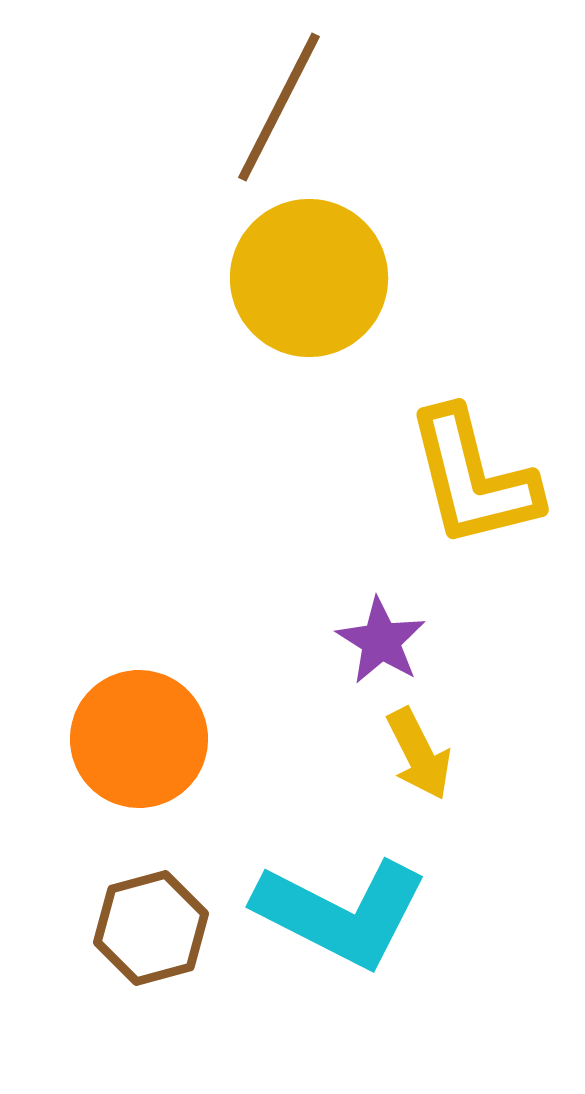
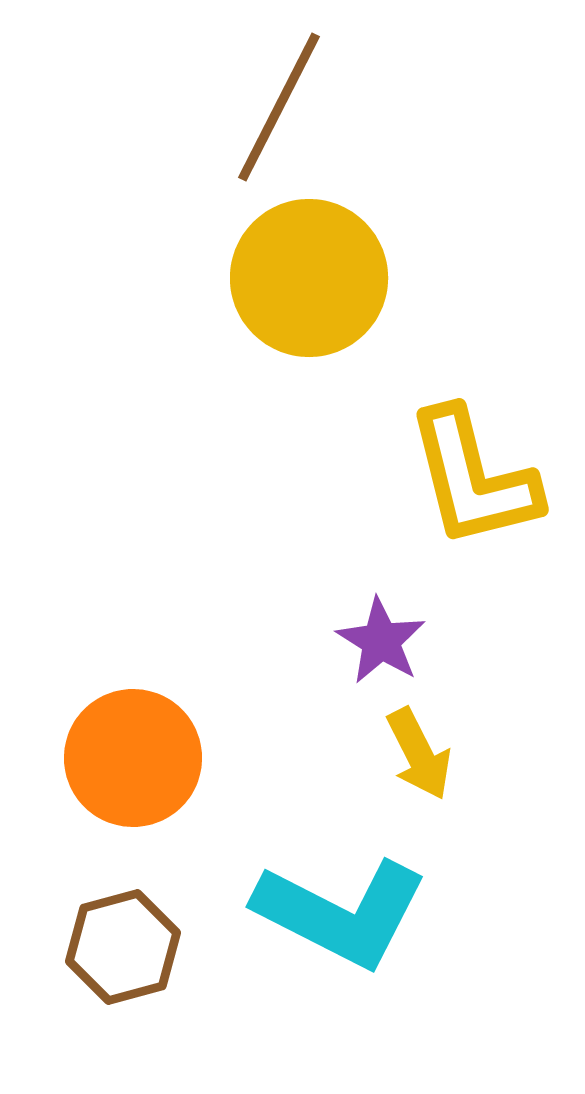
orange circle: moved 6 px left, 19 px down
brown hexagon: moved 28 px left, 19 px down
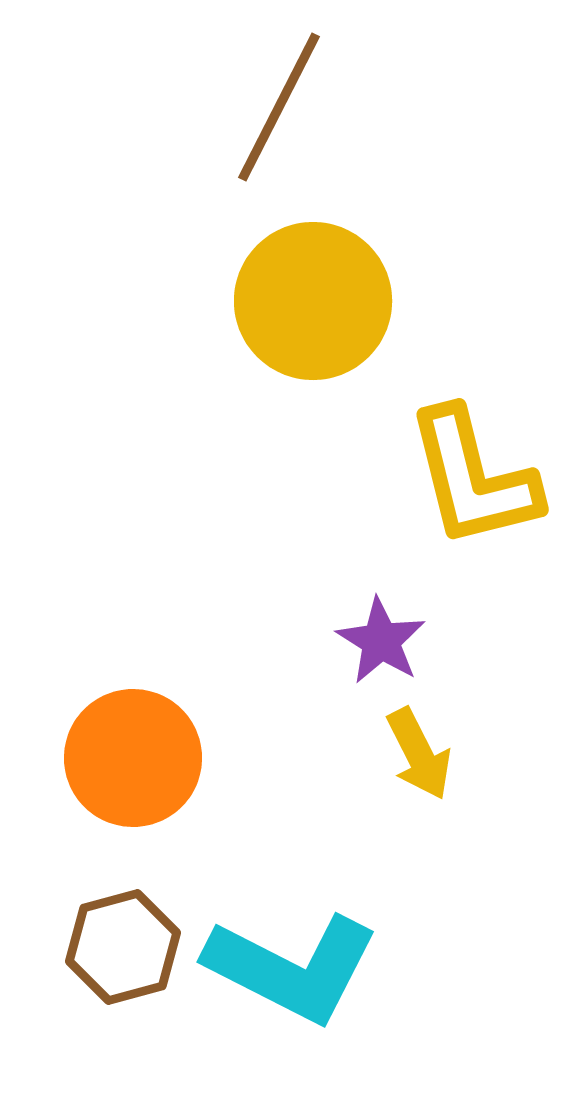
yellow circle: moved 4 px right, 23 px down
cyan L-shape: moved 49 px left, 55 px down
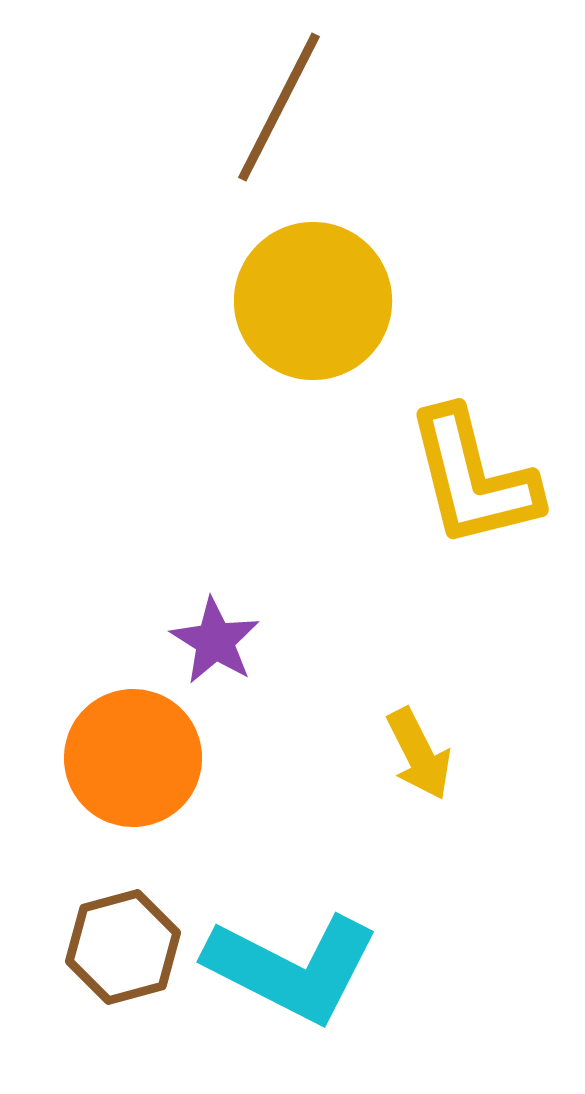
purple star: moved 166 px left
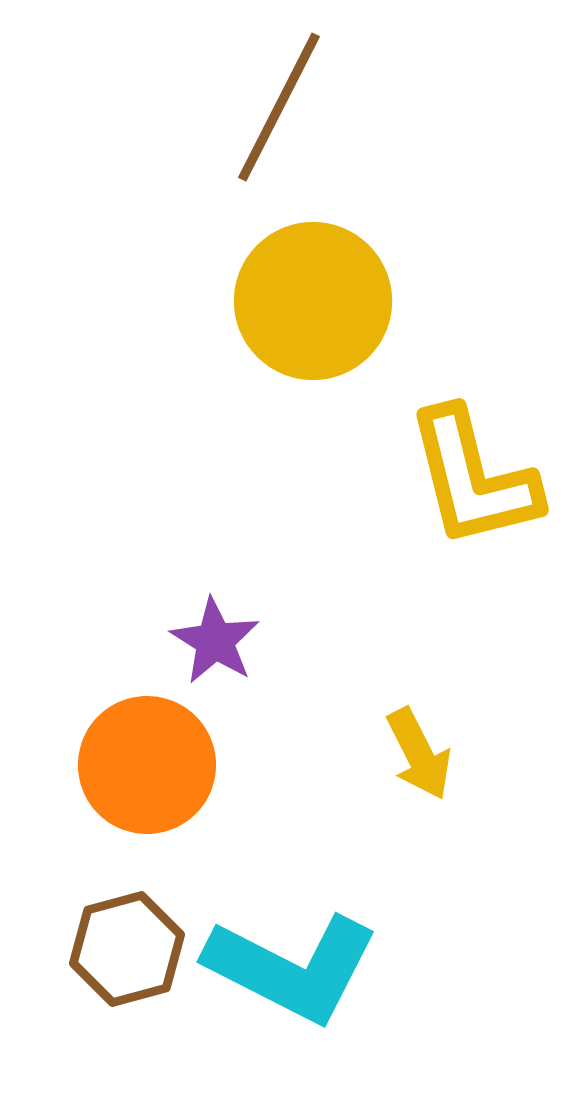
orange circle: moved 14 px right, 7 px down
brown hexagon: moved 4 px right, 2 px down
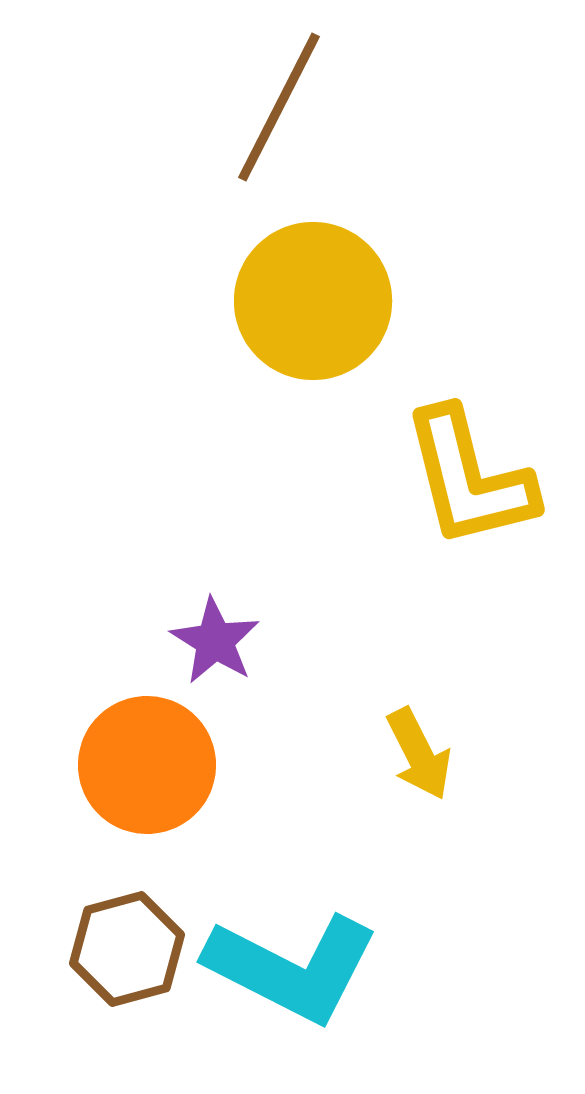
yellow L-shape: moved 4 px left
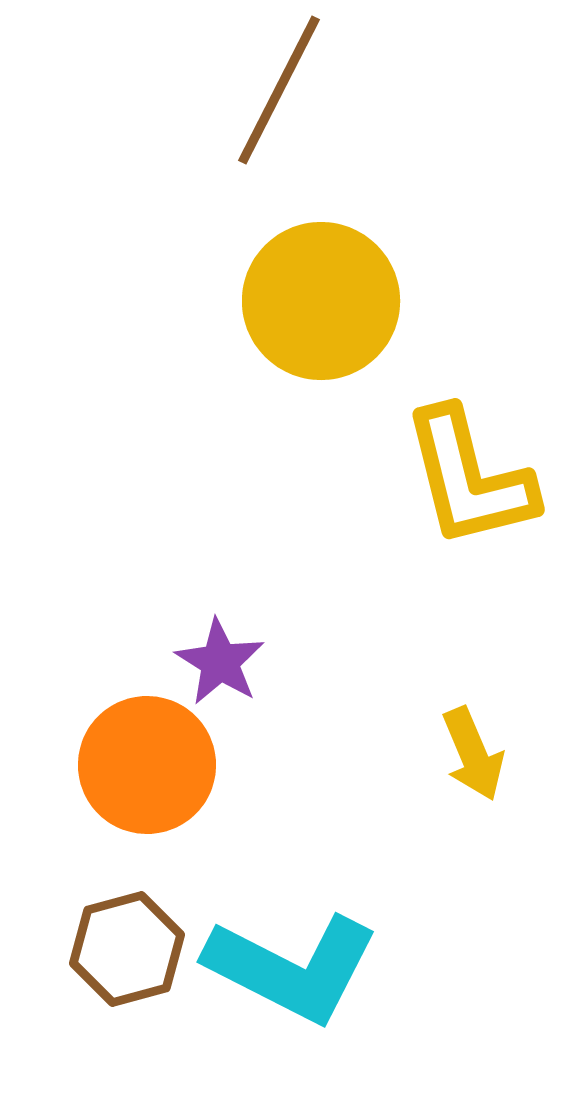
brown line: moved 17 px up
yellow circle: moved 8 px right
purple star: moved 5 px right, 21 px down
yellow arrow: moved 54 px right; rotated 4 degrees clockwise
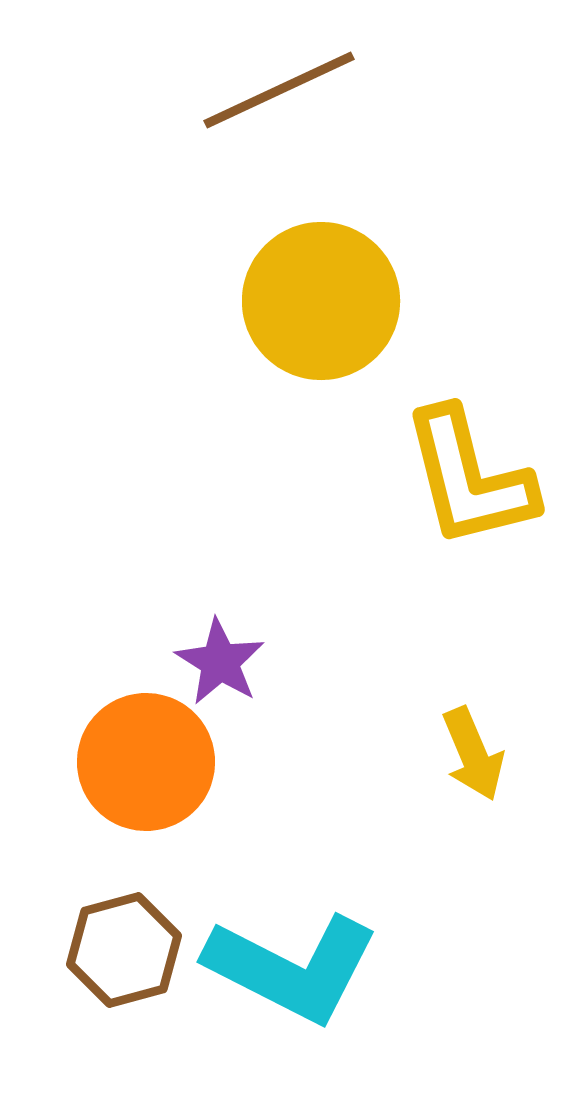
brown line: rotated 38 degrees clockwise
orange circle: moved 1 px left, 3 px up
brown hexagon: moved 3 px left, 1 px down
